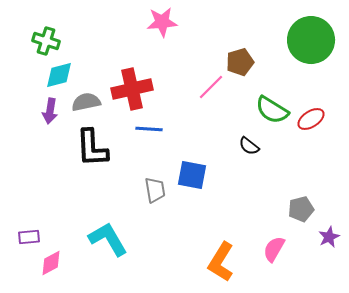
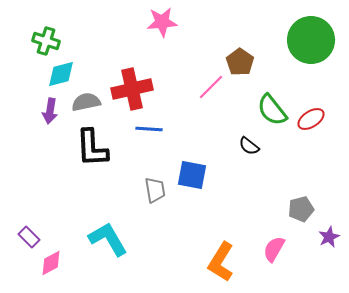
brown pentagon: rotated 20 degrees counterclockwise
cyan diamond: moved 2 px right, 1 px up
green semicircle: rotated 20 degrees clockwise
purple rectangle: rotated 50 degrees clockwise
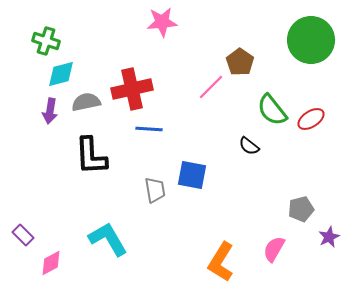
black L-shape: moved 1 px left, 8 px down
purple rectangle: moved 6 px left, 2 px up
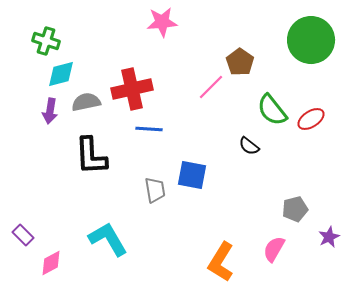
gray pentagon: moved 6 px left
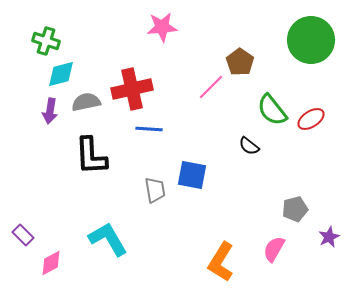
pink star: moved 5 px down
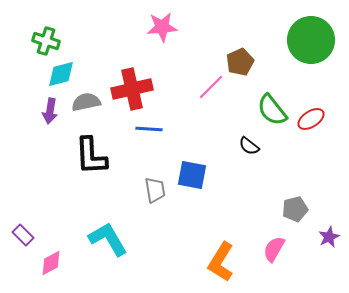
brown pentagon: rotated 12 degrees clockwise
